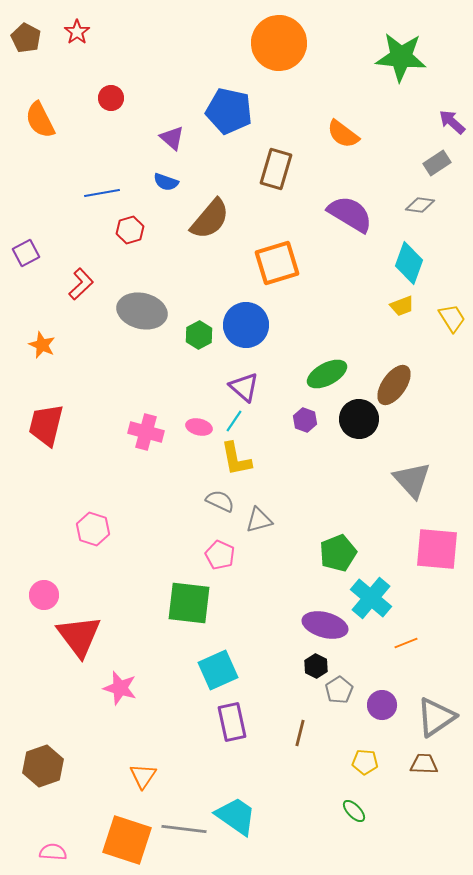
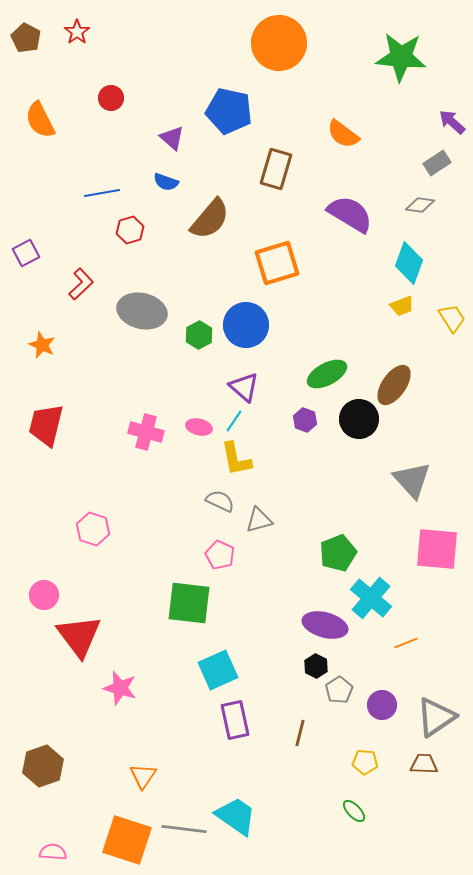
purple rectangle at (232, 722): moved 3 px right, 2 px up
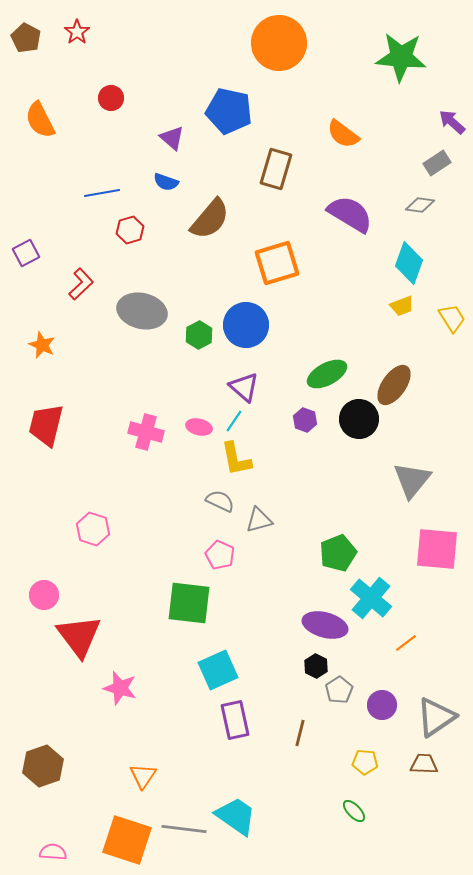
gray triangle at (412, 480): rotated 21 degrees clockwise
orange line at (406, 643): rotated 15 degrees counterclockwise
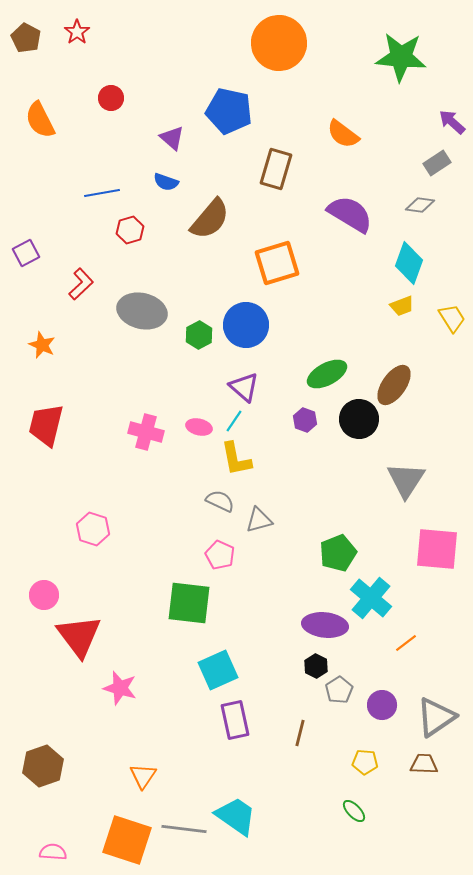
gray triangle at (412, 480): moved 6 px left; rotated 6 degrees counterclockwise
purple ellipse at (325, 625): rotated 9 degrees counterclockwise
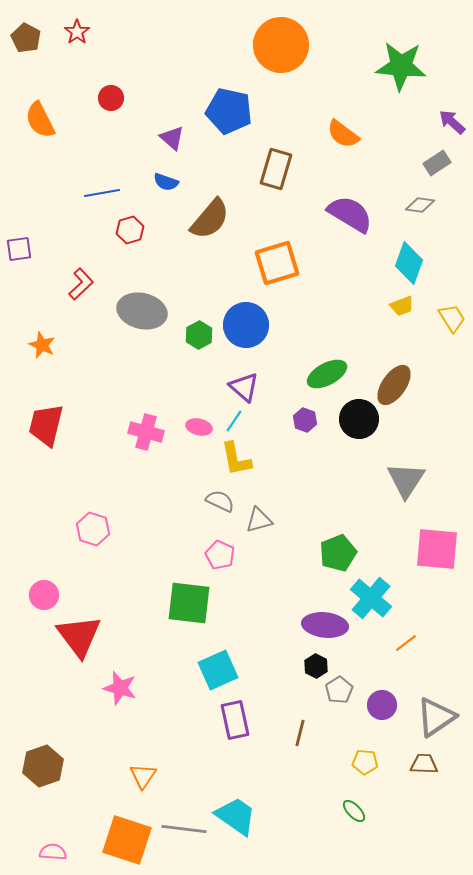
orange circle at (279, 43): moved 2 px right, 2 px down
green star at (401, 57): moved 9 px down
purple square at (26, 253): moved 7 px left, 4 px up; rotated 20 degrees clockwise
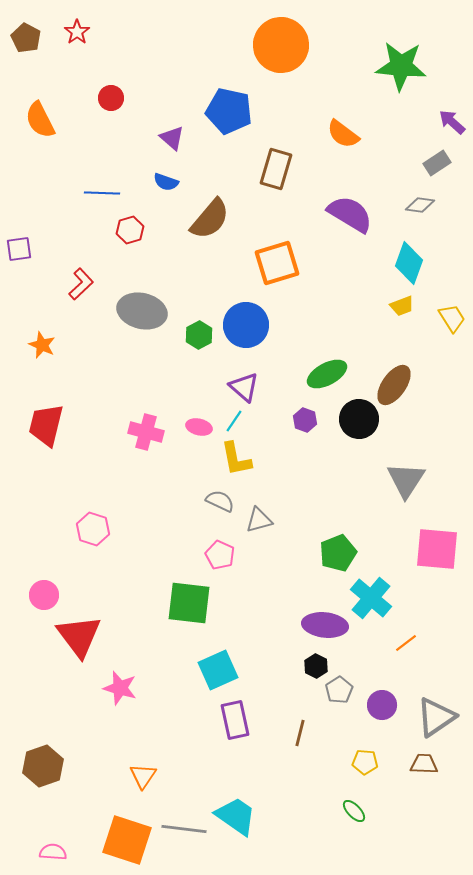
blue line at (102, 193): rotated 12 degrees clockwise
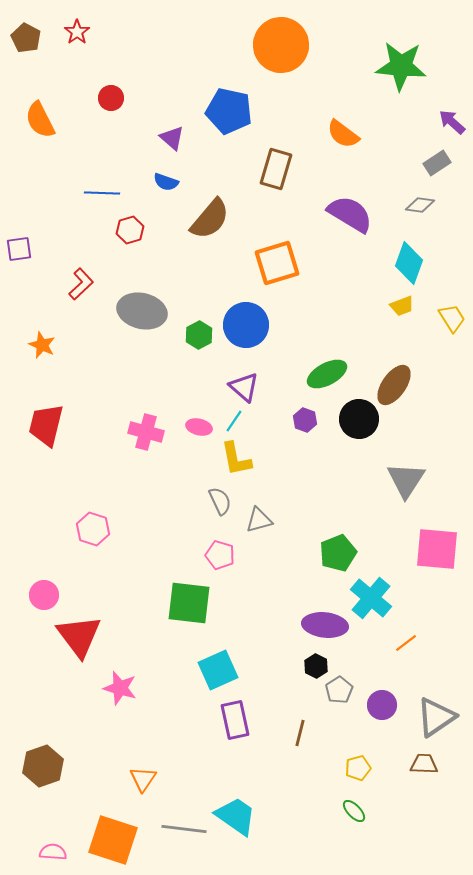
gray semicircle at (220, 501): rotated 40 degrees clockwise
pink pentagon at (220, 555): rotated 8 degrees counterclockwise
yellow pentagon at (365, 762): moved 7 px left, 6 px down; rotated 20 degrees counterclockwise
orange triangle at (143, 776): moved 3 px down
orange square at (127, 840): moved 14 px left
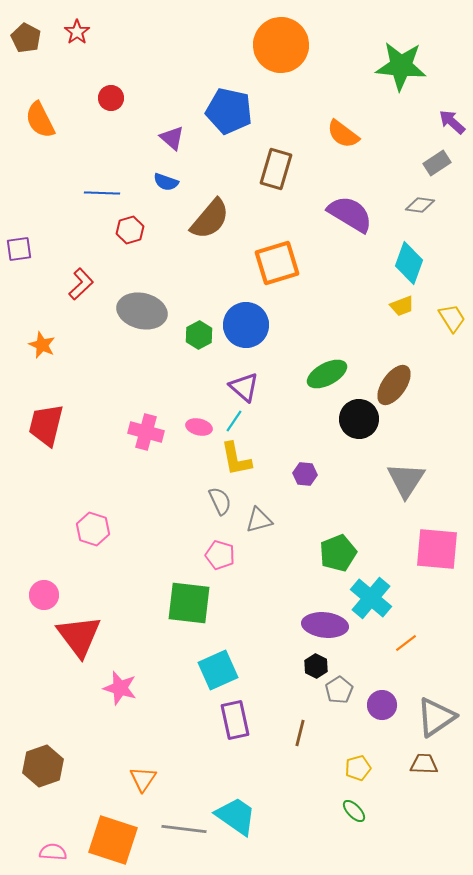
purple hexagon at (305, 420): moved 54 px down; rotated 15 degrees counterclockwise
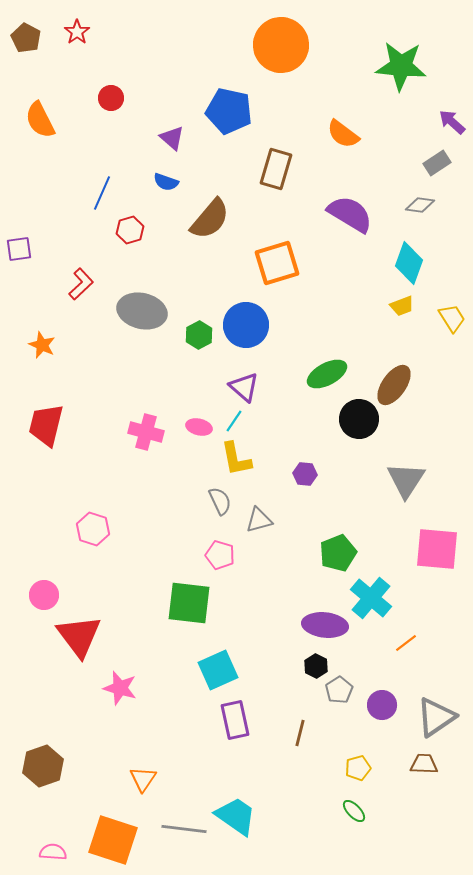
blue line at (102, 193): rotated 68 degrees counterclockwise
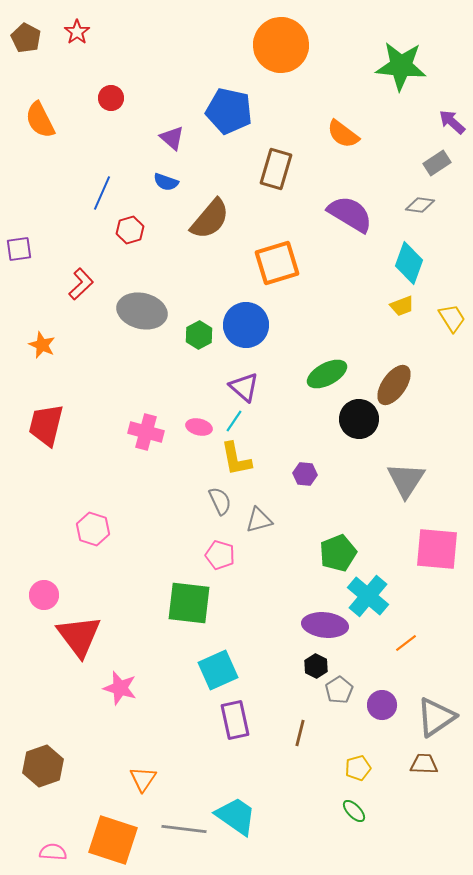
cyan cross at (371, 598): moved 3 px left, 2 px up
